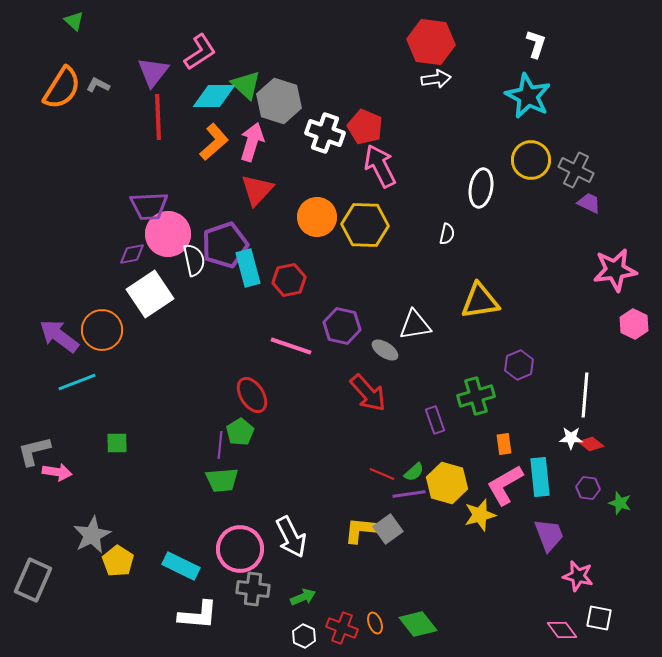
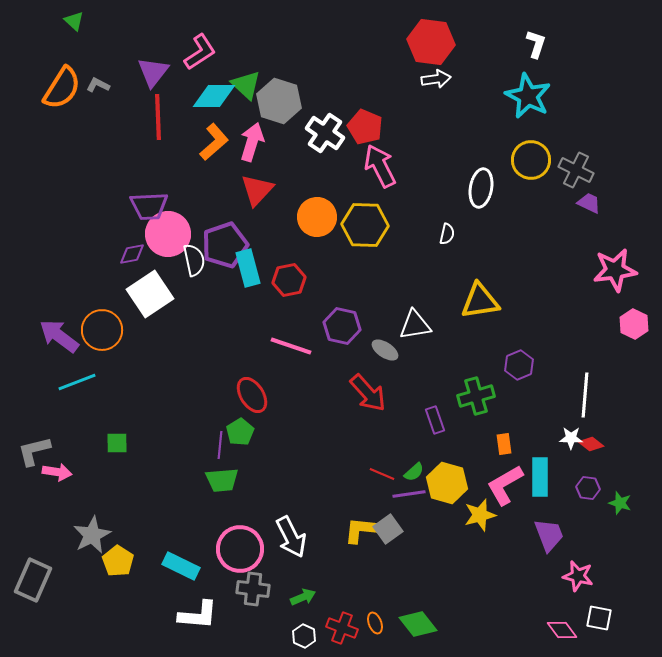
white cross at (325, 133): rotated 15 degrees clockwise
cyan rectangle at (540, 477): rotated 6 degrees clockwise
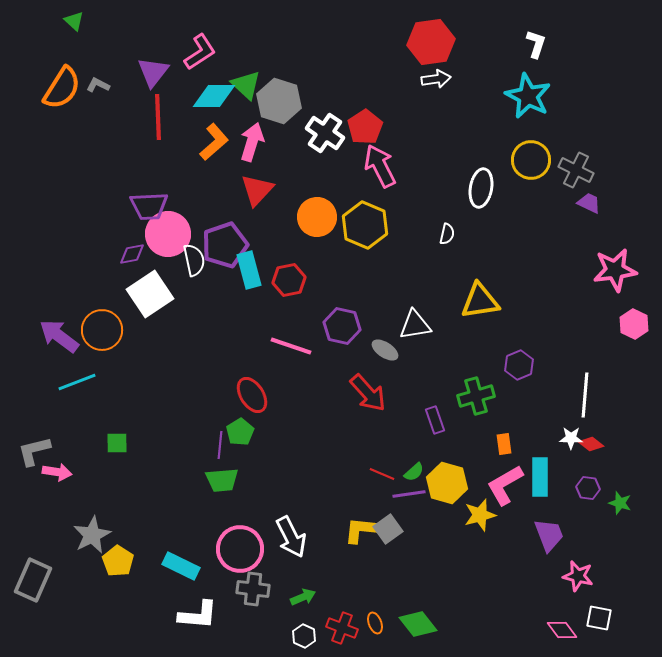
red hexagon at (431, 42): rotated 15 degrees counterclockwise
red pentagon at (365, 127): rotated 16 degrees clockwise
yellow hexagon at (365, 225): rotated 21 degrees clockwise
cyan rectangle at (248, 268): moved 1 px right, 2 px down
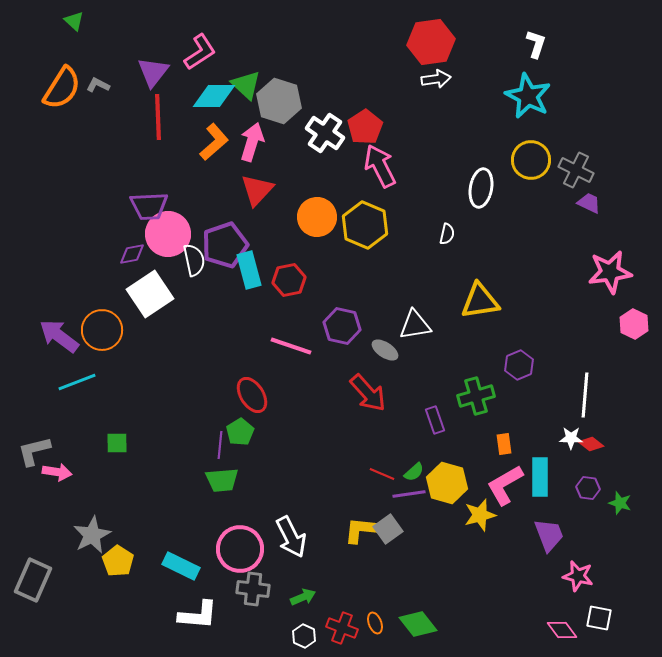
pink star at (615, 270): moved 5 px left, 2 px down
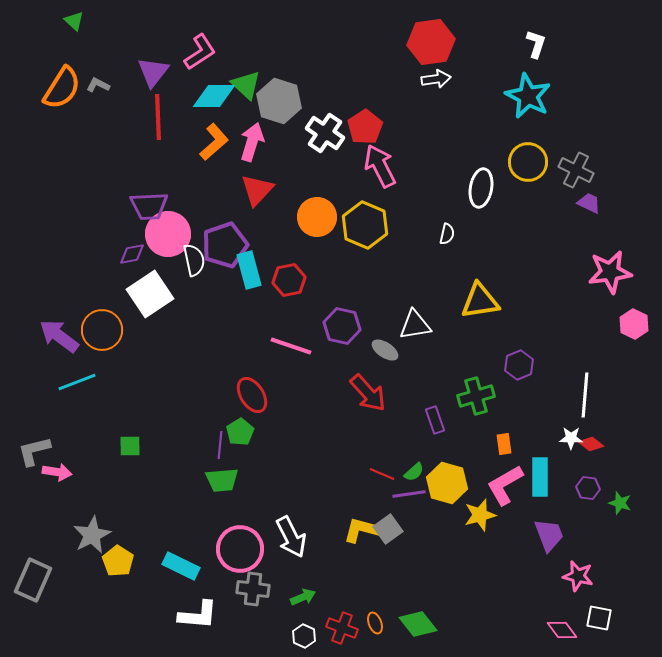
yellow circle at (531, 160): moved 3 px left, 2 px down
green square at (117, 443): moved 13 px right, 3 px down
yellow L-shape at (362, 530): rotated 9 degrees clockwise
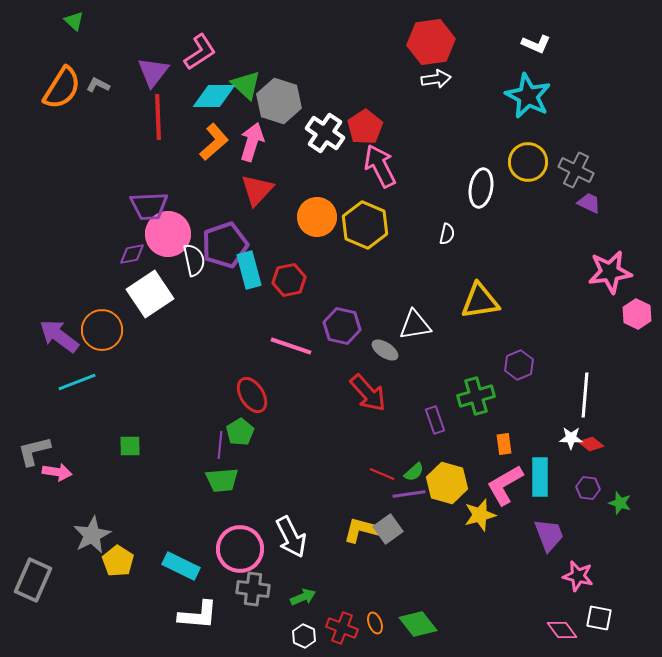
white L-shape at (536, 44): rotated 96 degrees clockwise
pink hexagon at (634, 324): moved 3 px right, 10 px up
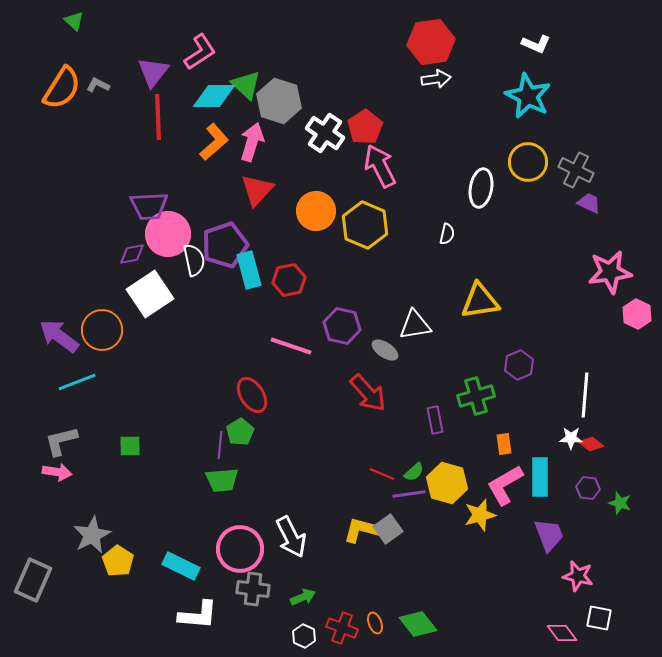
orange circle at (317, 217): moved 1 px left, 6 px up
purple rectangle at (435, 420): rotated 8 degrees clockwise
gray L-shape at (34, 451): moved 27 px right, 10 px up
pink diamond at (562, 630): moved 3 px down
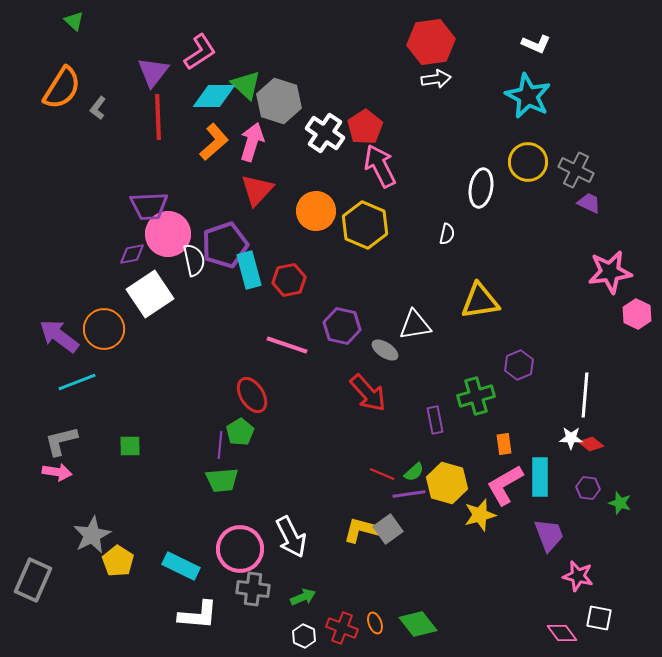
gray L-shape at (98, 85): moved 23 px down; rotated 80 degrees counterclockwise
orange circle at (102, 330): moved 2 px right, 1 px up
pink line at (291, 346): moved 4 px left, 1 px up
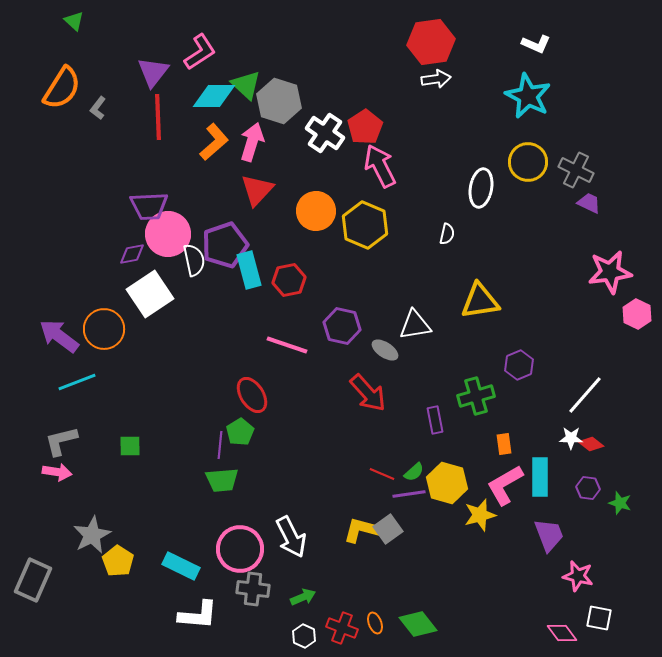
white line at (585, 395): rotated 36 degrees clockwise
